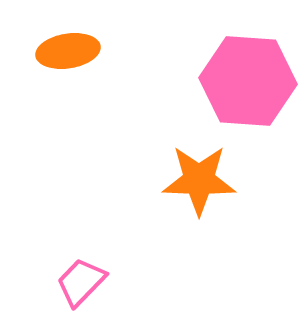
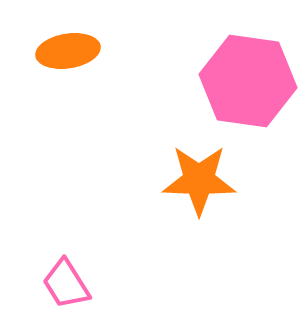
pink hexagon: rotated 4 degrees clockwise
pink trapezoid: moved 15 px left, 2 px down; rotated 76 degrees counterclockwise
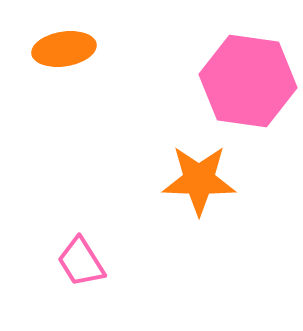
orange ellipse: moved 4 px left, 2 px up
pink trapezoid: moved 15 px right, 22 px up
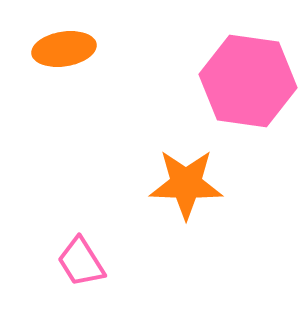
orange star: moved 13 px left, 4 px down
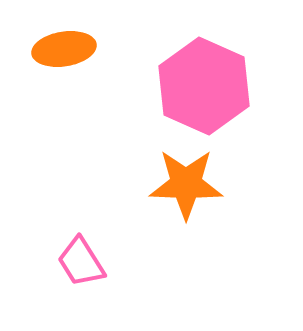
pink hexagon: moved 44 px left, 5 px down; rotated 16 degrees clockwise
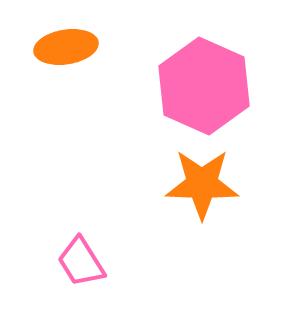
orange ellipse: moved 2 px right, 2 px up
orange star: moved 16 px right
